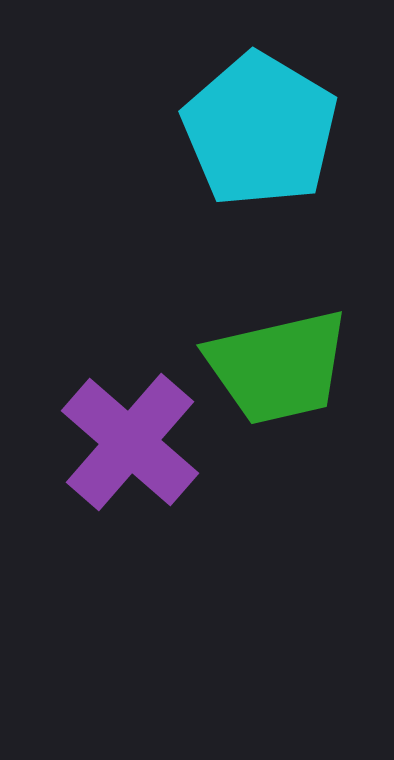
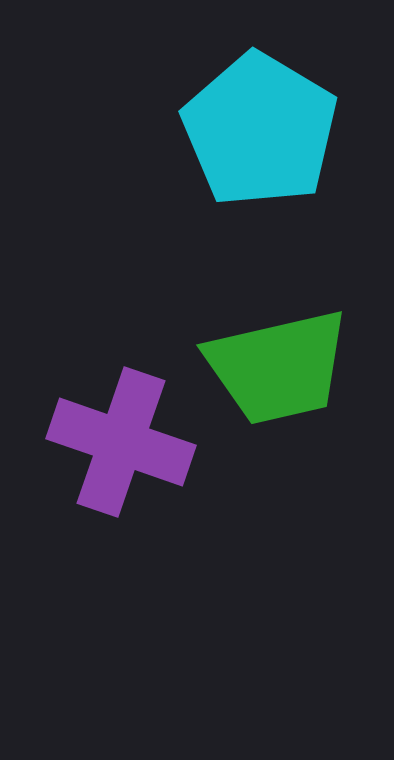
purple cross: moved 9 px left; rotated 22 degrees counterclockwise
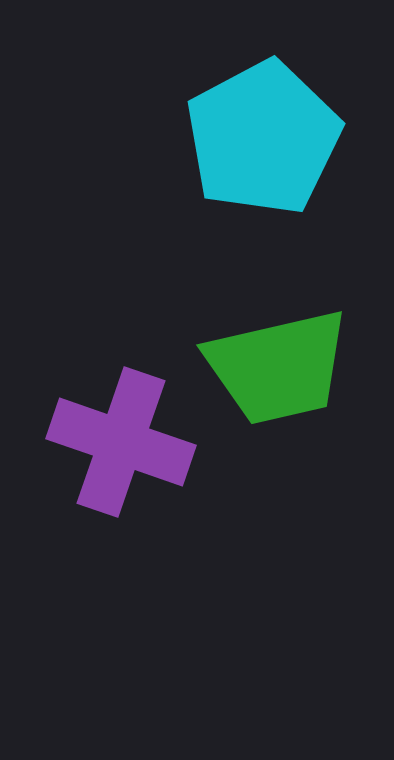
cyan pentagon: moved 3 px right, 8 px down; rotated 13 degrees clockwise
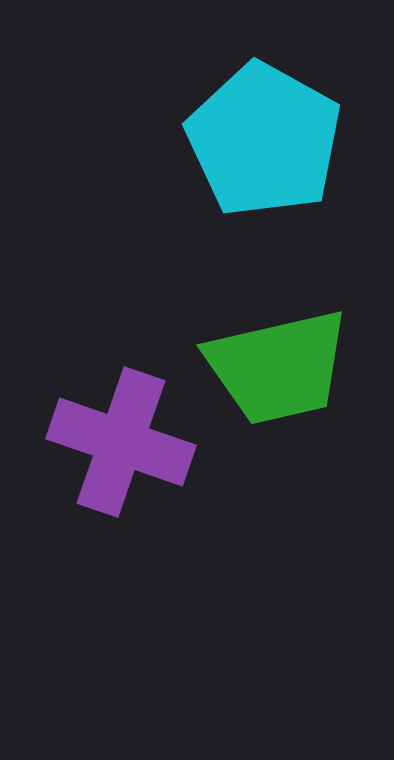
cyan pentagon: moved 1 px right, 2 px down; rotated 15 degrees counterclockwise
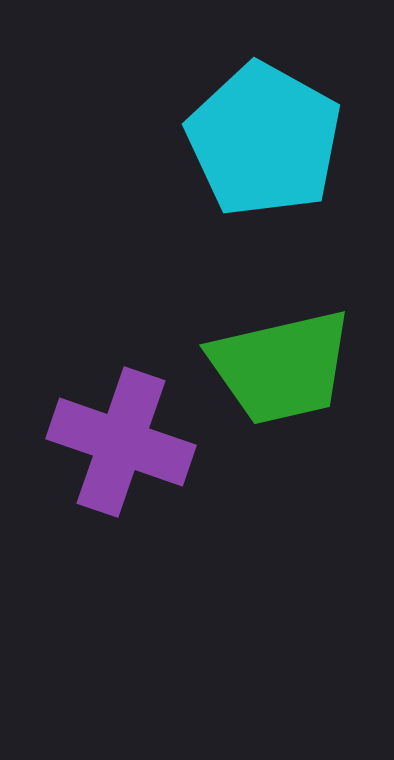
green trapezoid: moved 3 px right
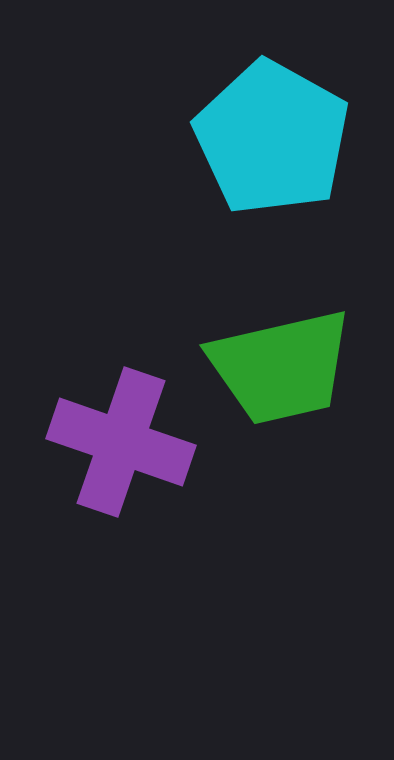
cyan pentagon: moved 8 px right, 2 px up
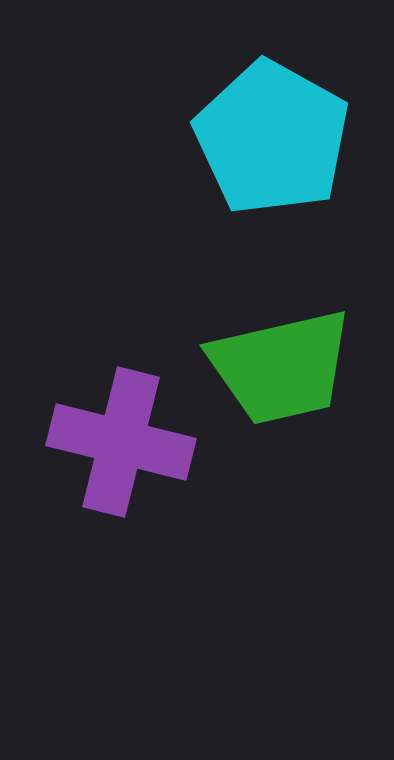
purple cross: rotated 5 degrees counterclockwise
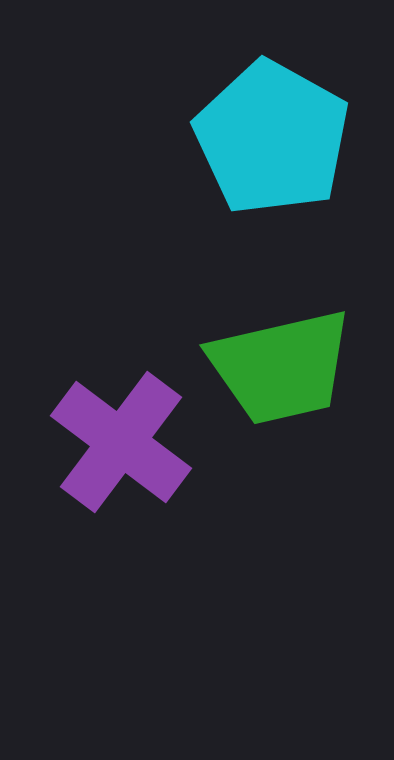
purple cross: rotated 23 degrees clockwise
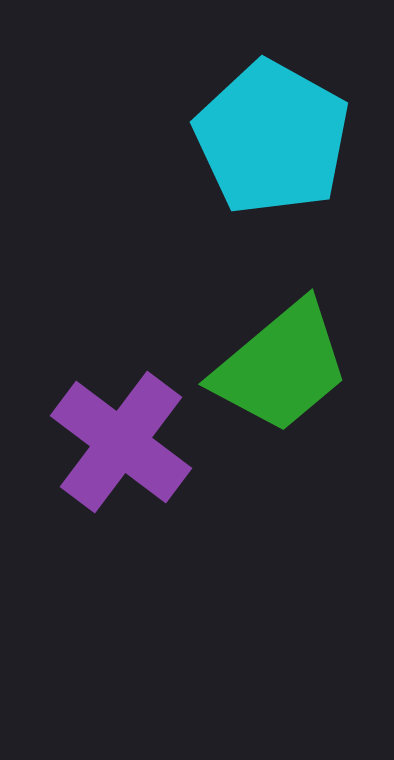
green trapezoid: rotated 27 degrees counterclockwise
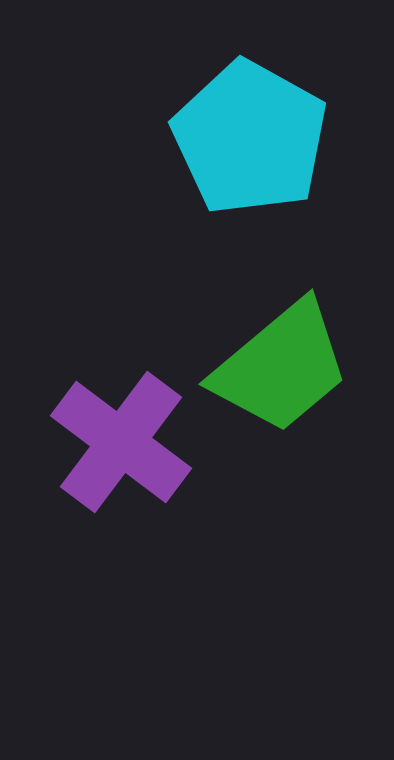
cyan pentagon: moved 22 px left
